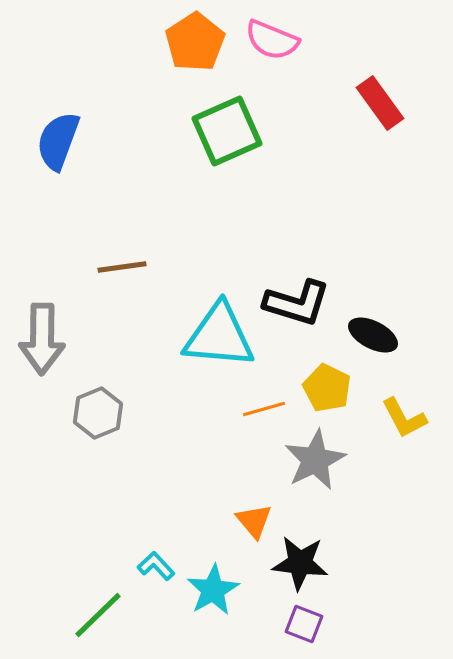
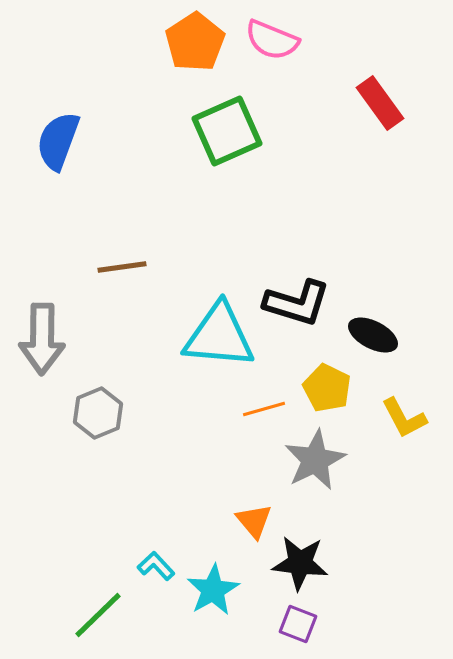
purple square: moved 6 px left
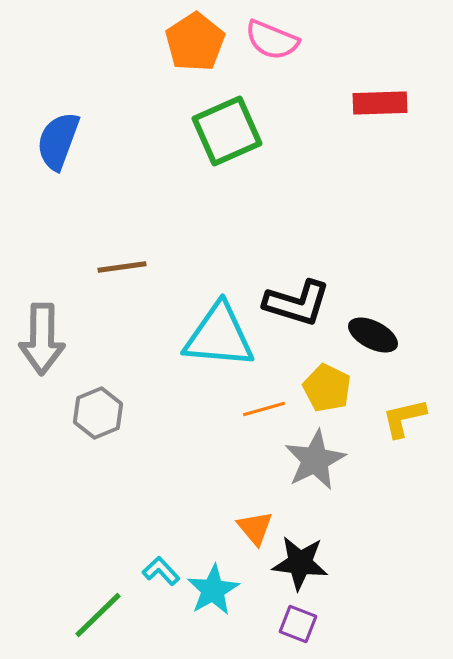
red rectangle: rotated 56 degrees counterclockwise
yellow L-shape: rotated 105 degrees clockwise
orange triangle: moved 1 px right, 7 px down
cyan L-shape: moved 5 px right, 5 px down
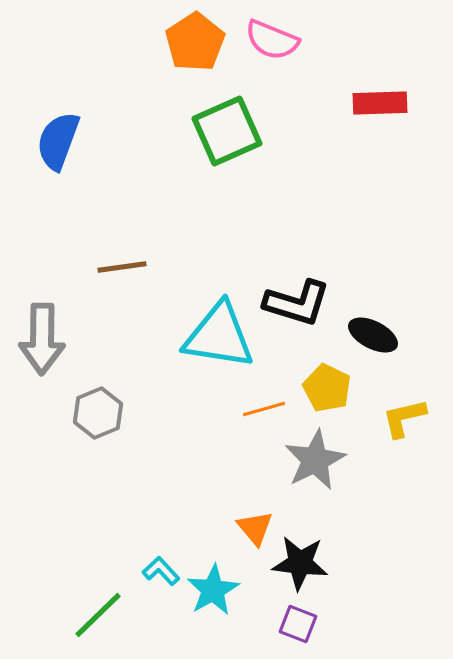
cyan triangle: rotated 4 degrees clockwise
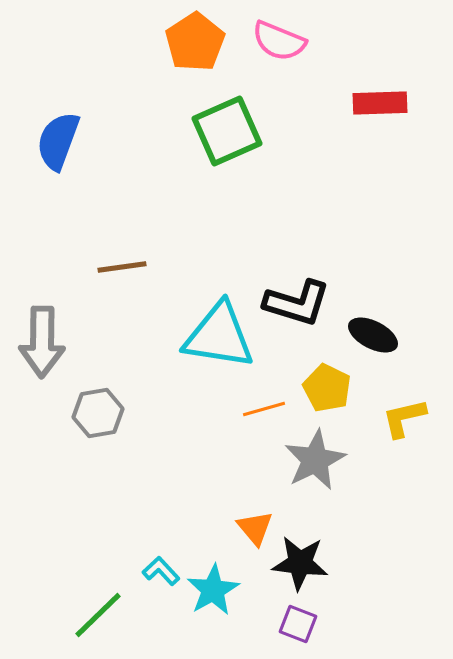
pink semicircle: moved 7 px right, 1 px down
gray arrow: moved 3 px down
gray hexagon: rotated 12 degrees clockwise
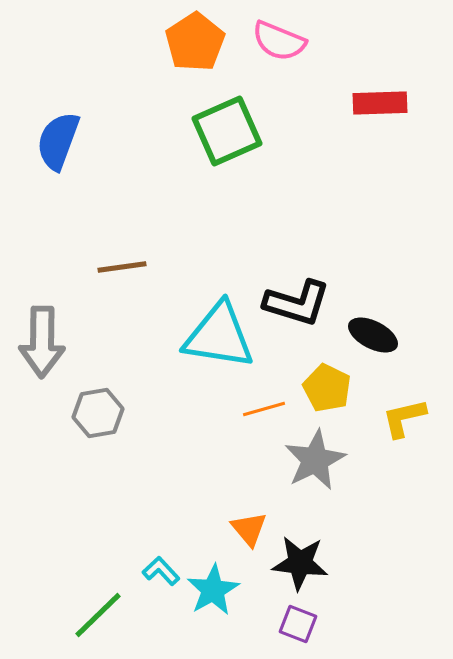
orange triangle: moved 6 px left, 1 px down
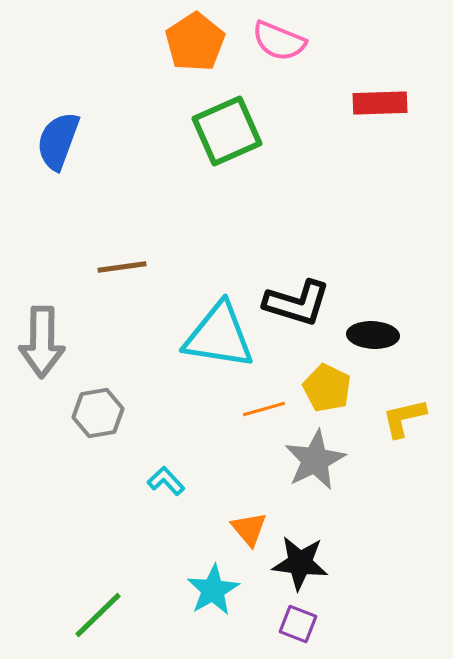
black ellipse: rotated 24 degrees counterclockwise
cyan L-shape: moved 5 px right, 90 px up
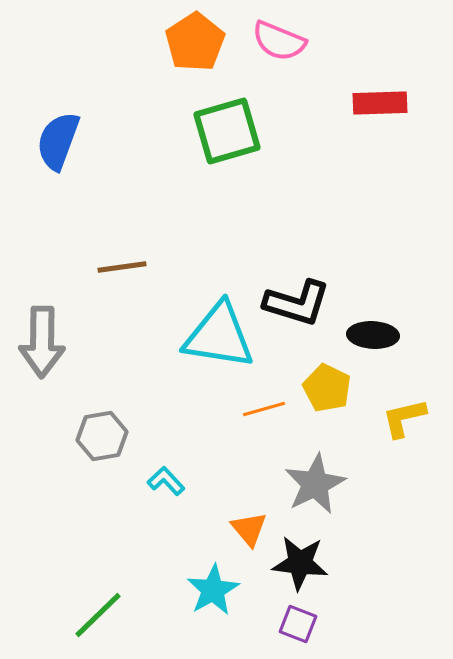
green square: rotated 8 degrees clockwise
gray hexagon: moved 4 px right, 23 px down
gray star: moved 24 px down
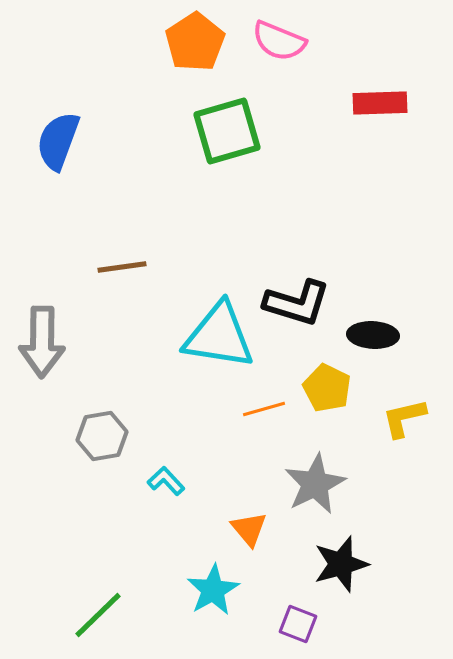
black star: moved 41 px right, 1 px down; rotated 22 degrees counterclockwise
